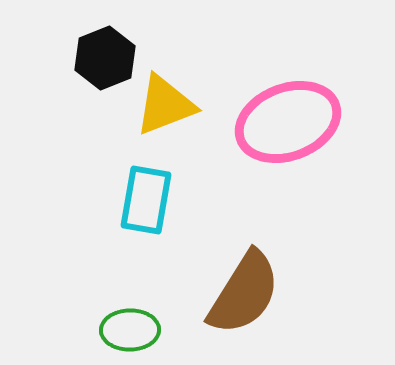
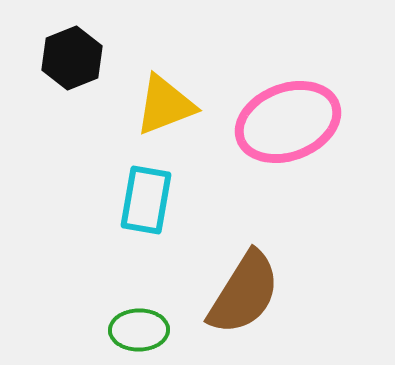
black hexagon: moved 33 px left
green ellipse: moved 9 px right
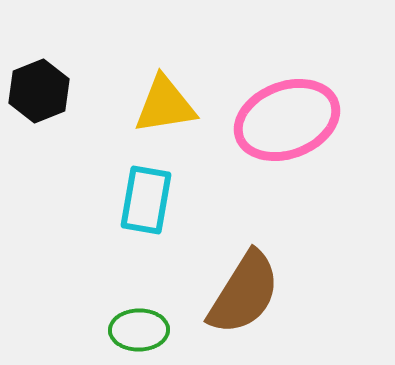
black hexagon: moved 33 px left, 33 px down
yellow triangle: rotated 12 degrees clockwise
pink ellipse: moved 1 px left, 2 px up
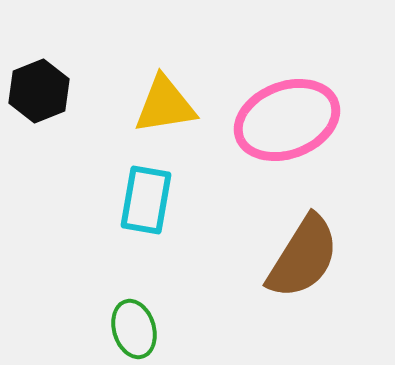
brown semicircle: moved 59 px right, 36 px up
green ellipse: moved 5 px left, 1 px up; rotated 74 degrees clockwise
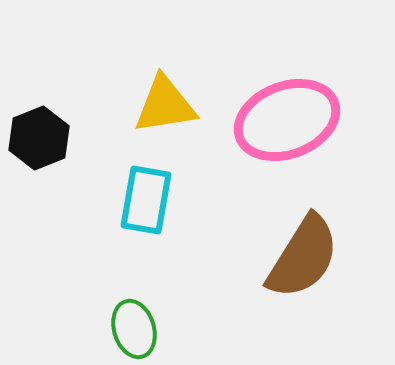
black hexagon: moved 47 px down
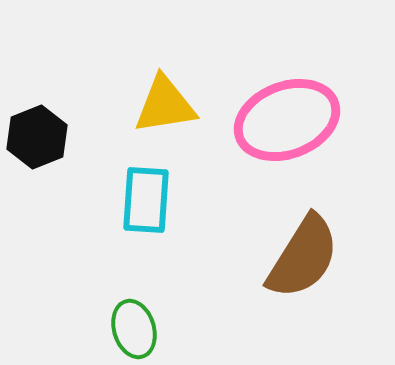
black hexagon: moved 2 px left, 1 px up
cyan rectangle: rotated 6 degrees counterclockwise
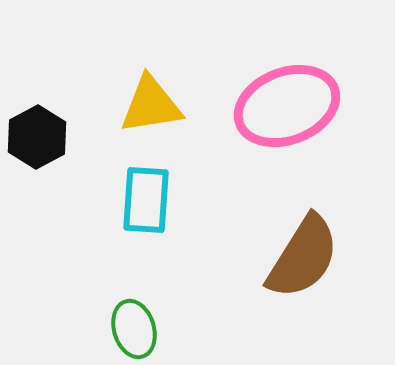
yellow triangle: moved 14 px left
pink ellipse: moved 14 px up
black hexagon: rotated 6 degrees counterclockwise
